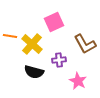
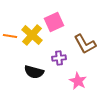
yellow cross: moved 9 px up
purple cross: moved 2 px up
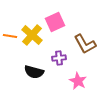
pink square: moved 1 px right
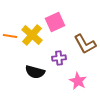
black semicircle: moved 1 px right
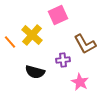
pink square: moved 3 px right, 7 px up
orange line: moved 6 px down; rotated 40 degrees clockwise
purple cross: moved 4 px right, 2 px down
pink star: moved 2 px right, 1 px down
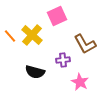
pink square: moved 1 px left, 1 px down
orange line: moved 6 px up
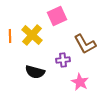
orange line: rotated 40 degrees clockwise
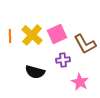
pink square: moved 18 px down
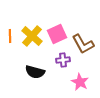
yellow cross: moved 1 px down
brown L-shape: moved 2 px left
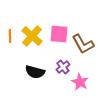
pink square: moved 2 px right; rotated 30 degrees clockwise
purple cross: moved 7 px down; rotated 32 degrees counterclockwise
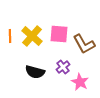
brown L-shape: moved 1 px right
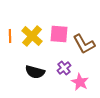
purple cross: moved 1 px right, 1 px down
